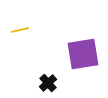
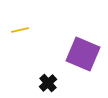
purple square: rotated 32 degrees clockwise
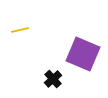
black cross: moved 5 px right, 4 px up
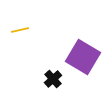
purple square: moved 3 px down; rotated 8 degrees clockwise
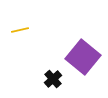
purple square: rotated 8 degrees clockwise
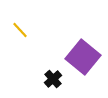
yellow line: rotated 60 degrees clockwise
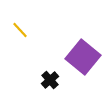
black cross: moved 3 px left, 1 px down
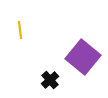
yellow line: rotated 36 degrees clockwise
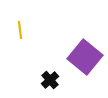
purple square: moved 2 px right
